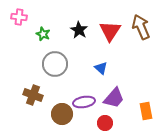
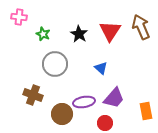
black star: moved 4 px down
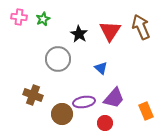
green star: moved 15 px up; rotated 24 degrees clockwise
gray circle: moved 3 px right, 5 px up
orange rectangle: rotated 12 degrees counterclockwise
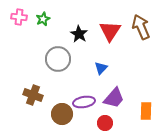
blue triangle: rotated 32 degrees clockwise
orange rectangle: rotated 24 degrees clockwise
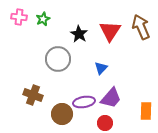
purple trapezoid: moved 3 px left
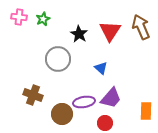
blue triangle: rotated 32 degrees counterclockwise
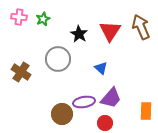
brown cross: moved 12 px left, 23 px up; rotated 12 degrees clockwise
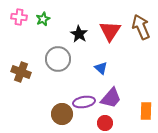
brown cross: rotated 12 degrees counterclockwise
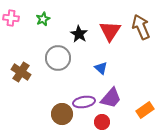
pink cross: moved 8 px left, 1 px down
gray circle: moved 1 px up
brown cross: rotated 12 degrees clockwise
orange rectangle: moved 1 px left, 1 px up; rotated 54 degrees clockwise
red circle: moved 3 px left, 1 px up
